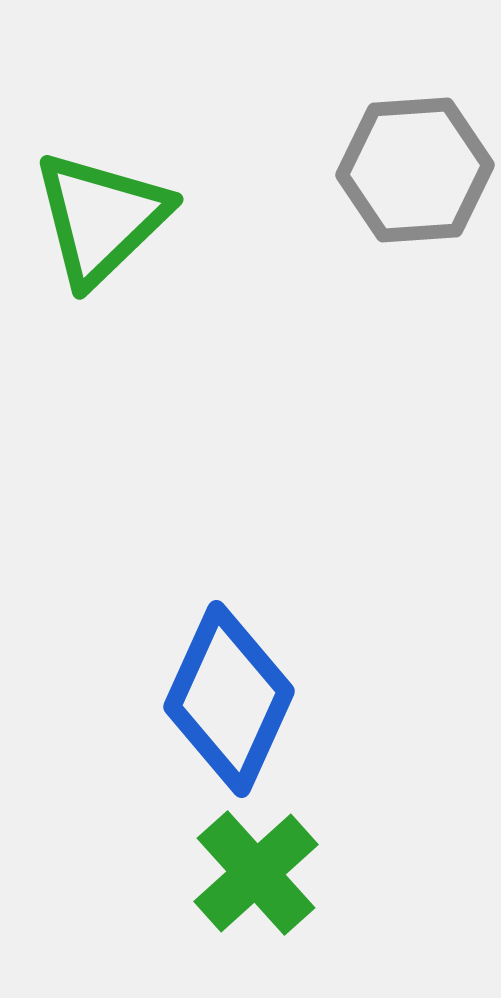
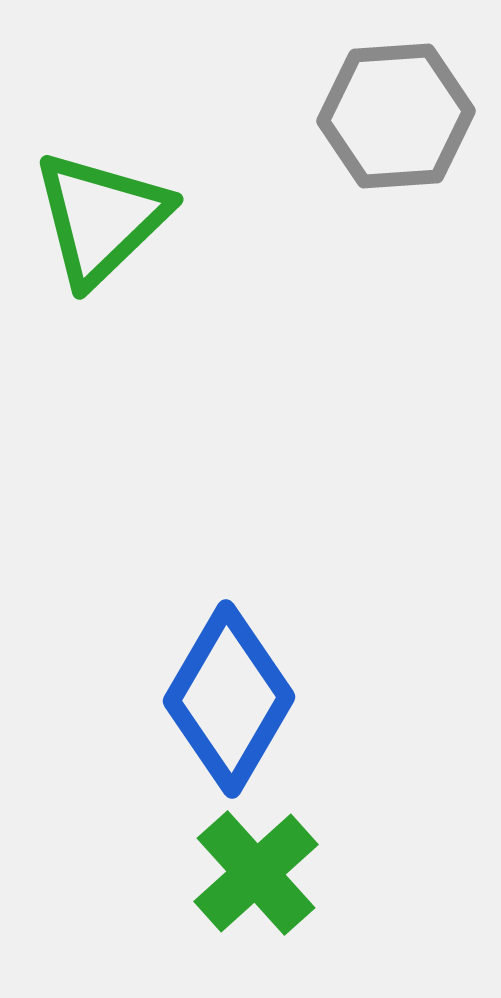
gray hexagon: moved 19 px left, 54 px up
blue diamond: rotated 6 degrees clockwise
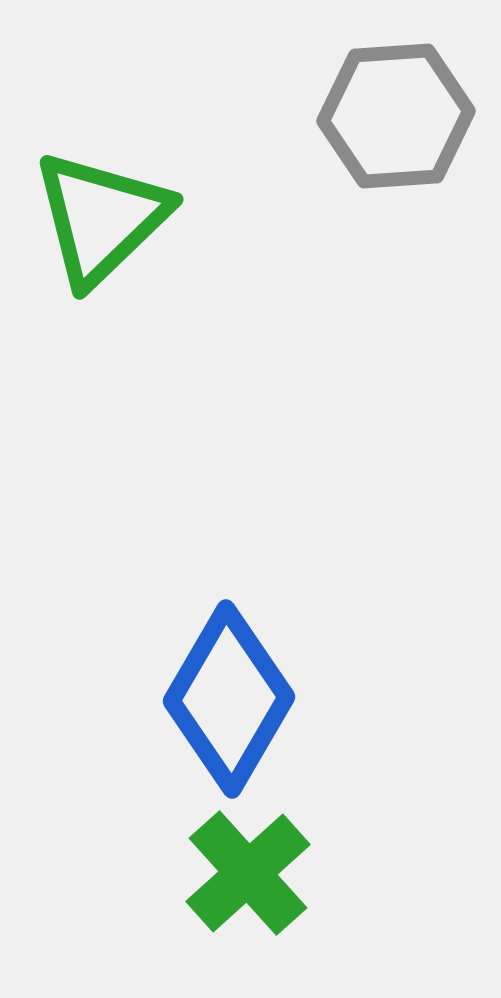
green cross: moved 8 px left
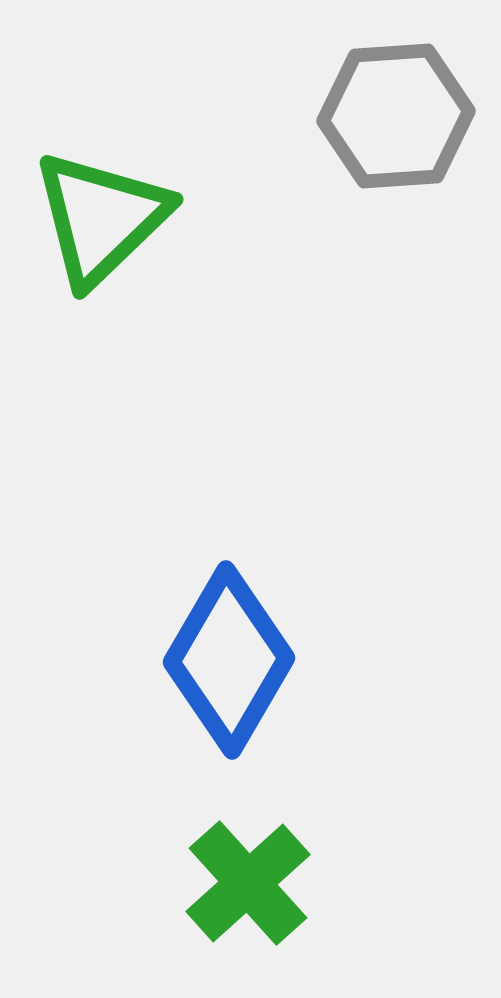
blue diamond: moved 39 px up
green cross: moved 10 px down
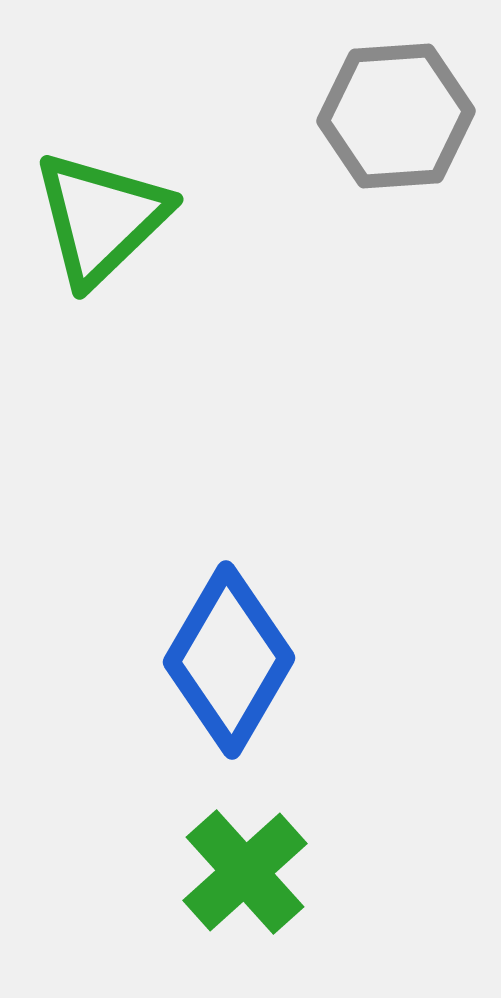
green cross: moved 3 px left, 11 px up
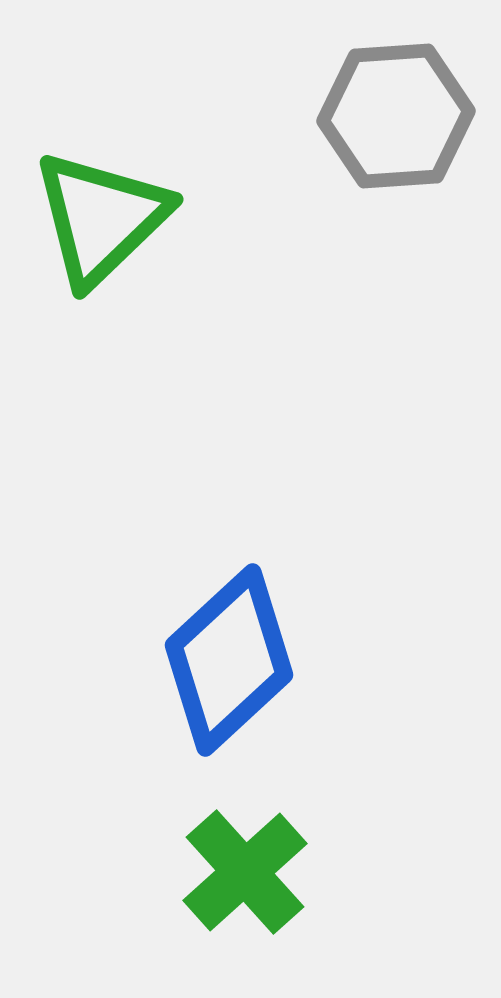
blue diamond: rotated 17 degrees clockwise
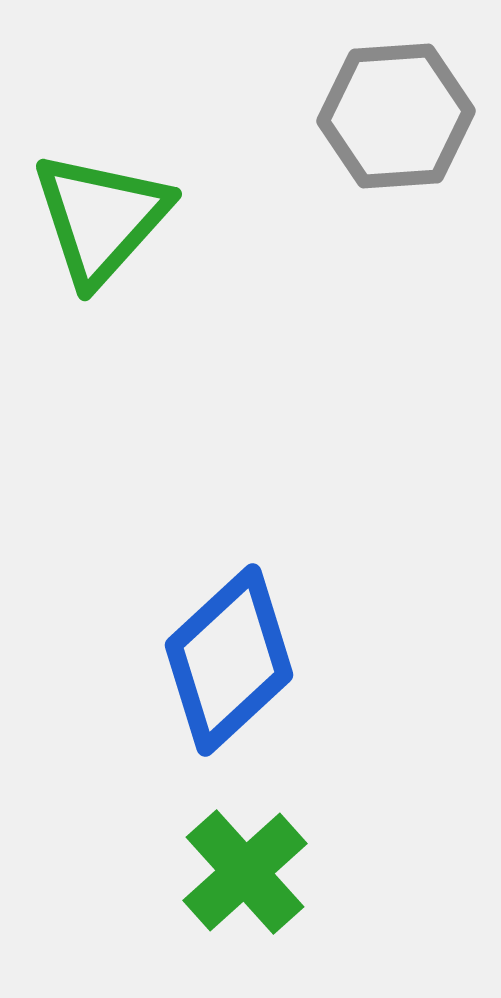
green triangle: rotated 4 degrees counterclockwise
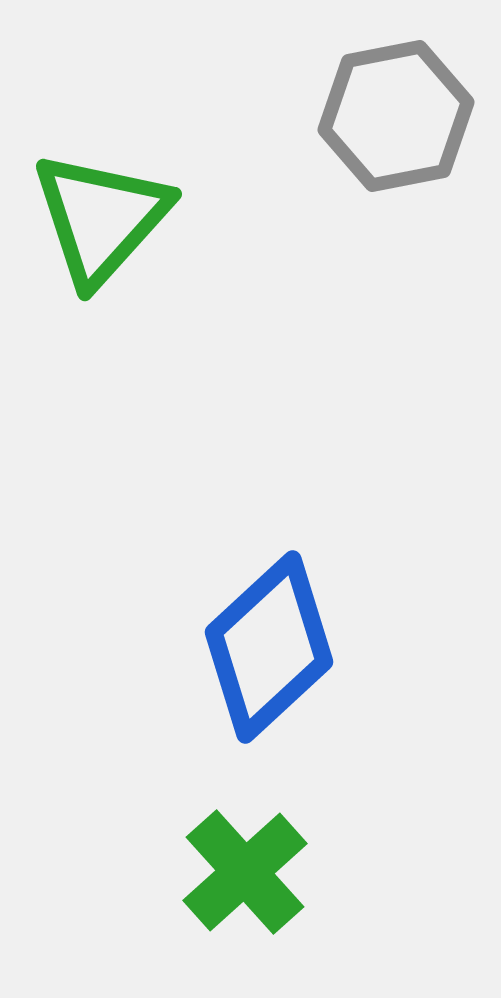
gray hexagon: rotated 7 degrees counterclockwise
blue diamond: moved 40 px right, 13 px up
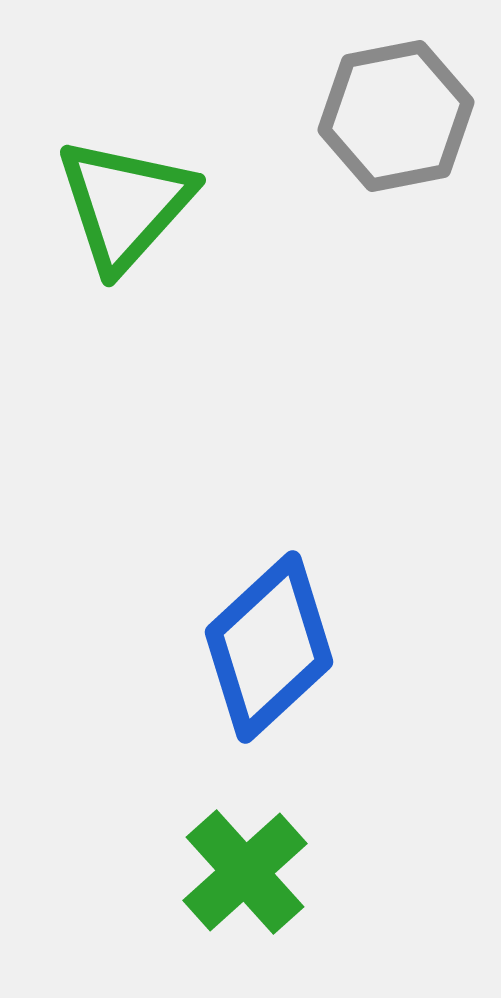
green triangle: moved 24 px right, 14 px up
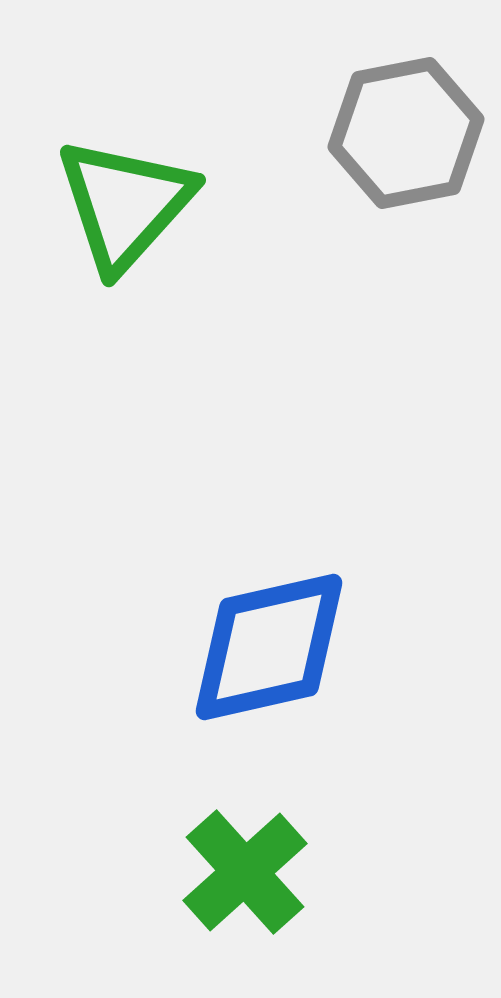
gray hexagon: moved 10 px right, 17 px down
blue diamond: rotated 30 degrees clockwise
